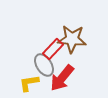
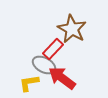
brown star: moved 10 px up; rotated 24 degrees clockwise
gray ellipse: rotated 30 degrees counterclockwise
red arrow: rotated 88 degrees clockwise
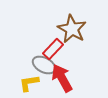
red arrow: rotated 24 degrees clockwise
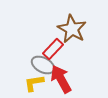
gray ellipse: moved 1 px left
red arrow: moved 1 px left, 1 px down
yellow L-shape: moved 5 px right
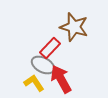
brown star: moved 2 px right, 2 px up; rotated 12 degrees counterclockwise
red rectangle: moved 3 px left, 1 px up
yellow L-shape: rotated 65 degrees clockwise
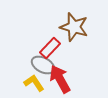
red arrow: moved 1 px left
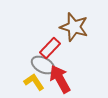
yellow L-shape: moved 1 px up
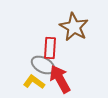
brown star: rotated 12 degrees clockwise
red rectangle: rotated 40 degrees counterclockwise
yellow L-shape: rotated 20 degrees counterclockwise
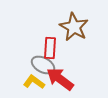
red arrow: rotated 24 degrees counterclockwise
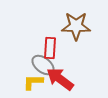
brown star: moved 2 px right, 1 px up; rotated 28 degrees counterclockwise
gray ellipse: rotated 10 degrees clockwise
yellow L-shape: moved 1 px left; rotated 35 degrees counterclockwise
